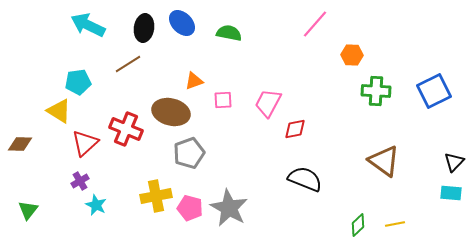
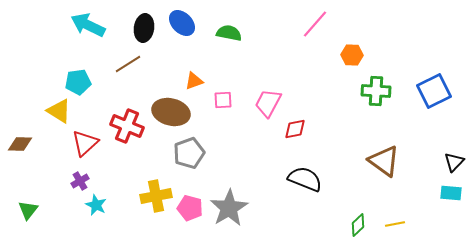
red cross: moved 1 px right, 3 px up
gray star: rotated 12 degrees clockwise
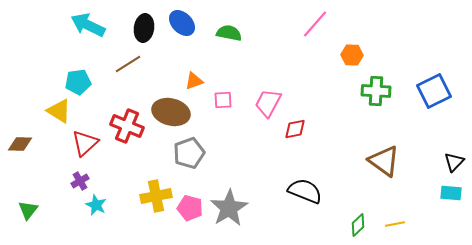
black semicircle: moved 12 px down
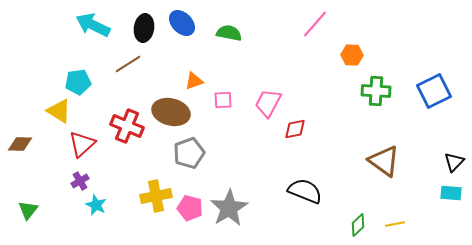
cyan arrow: moved 5 px right
red triangle: moved 3 px left, 1 px down
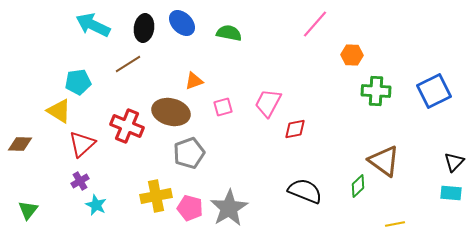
pink square: moved 7 px down; rotated 12 degrees counterclockwise
green diamond: moved 39 px up
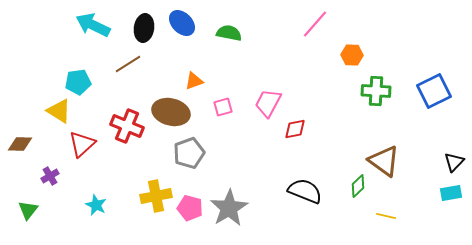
purple cross: moved 30 px left, 5 px up
cyan rectangle: rotated 15 degrees counterclockwise
yellow line: moved 9 px left, 8 px up; rotated 24 degrees clockwise
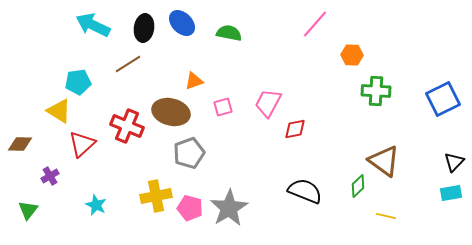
blue square: moved 9 px right, 8 px down
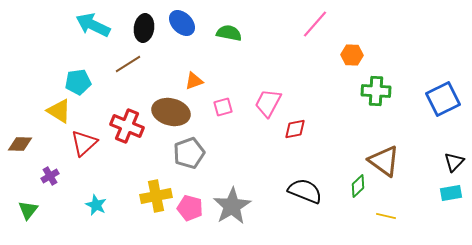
red triangle: moved 2 px right, 1 px up
gray star: moved 3 px right, 2 px up
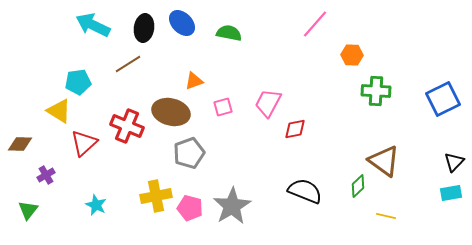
purple cross: moved 4 px left, 1 px up
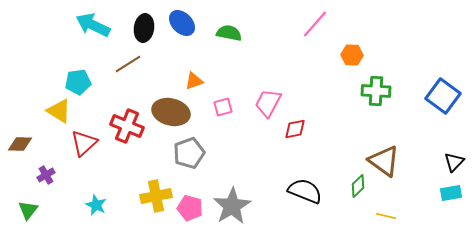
blue square: moved 3 px up; rotated 28 degrees counterclockwise
